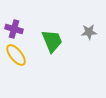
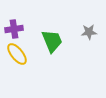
purple cross: rotated 24 degrees counterclockwise
yellow ellipse: moved 1 px right, 1 px up
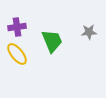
purple cross: moved 3 px right, 2 px up
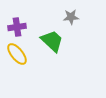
gray star: moved 18 px left, 15 px up
green trapezoid: rotated 25 degrees counterclockwise
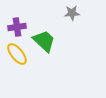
gray star: moved 1 px right, 4 px up
green trapezoid: moved 8 px left
